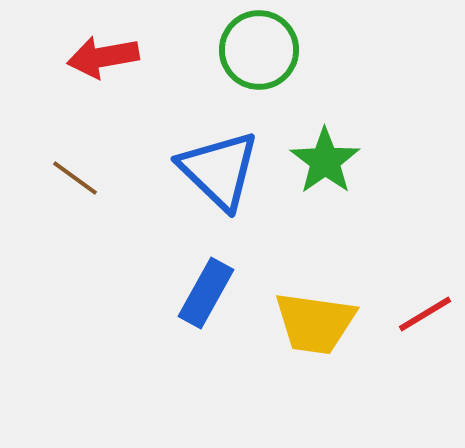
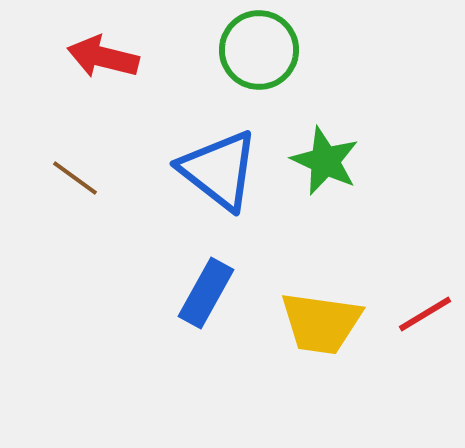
red arrow: rotated 24 degrees clockwise
green star: rotated 12 degrees counterclockwise
blue triangle: rotated 6 degrees counterclockwise
yellow trapezoid: moved 6 px right
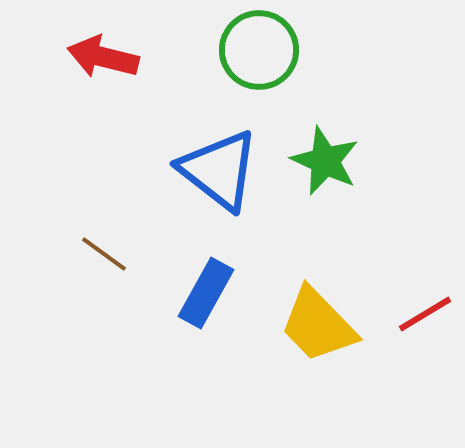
brown line: moved 29 px right, 76 px down
yellow trapezoid: moved 3 px left, 2 px down; rotated 38 degrees clockwise
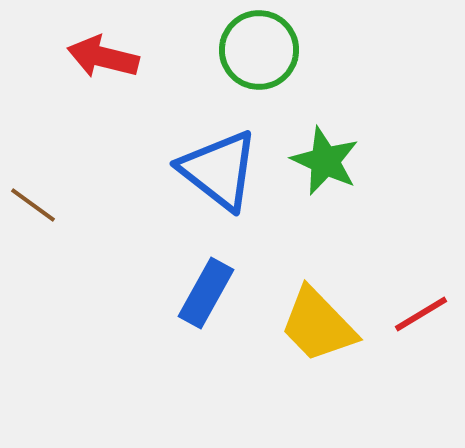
brown line: moved 71 px left, 49 px up
red line: moved 4 px left
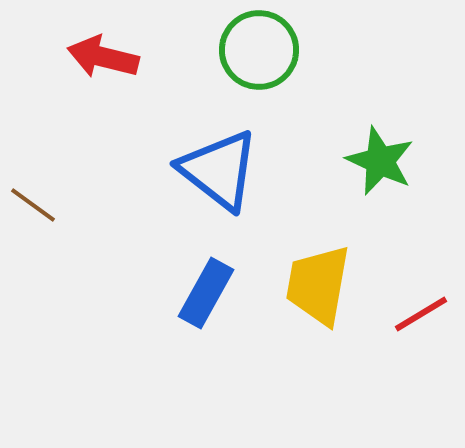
green star: moved 55 px right
yellow trapezoid: moved 40 px up; rotated 54 degrees clockwise
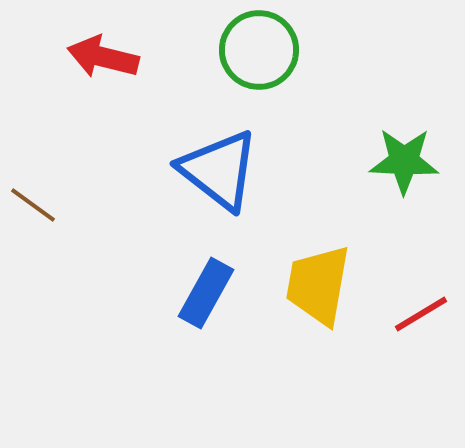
green star: moved 24 px right; rotated 22 degrees counterclockwise
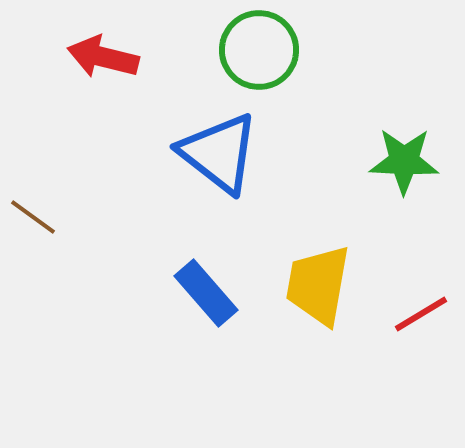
blue triangle: moved 17 px up
brown line: moved 12 px down
blue rectangle: rotated 70 degrees counterclockwise
